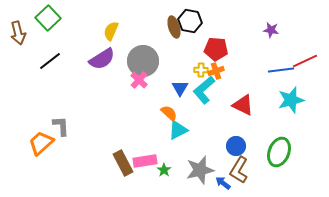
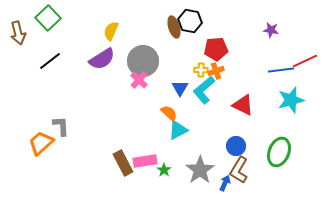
red pentagon: rotated 10 degrees counterclockwise
gray star: rotated 20 degrees counterclockwise
blue arrow: moved 2 px right; rotated 77 degrees clockwise
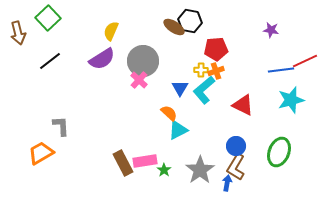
brown ellipse: rotated 40 degrees counterclockwise
orange trapezoid: moved 10 px down; rotated 12 degrees clockwise
brown L-shape: moved 3 px left, 3 px up
blue arrow: moved 2 px right; rotated 14 degrees counterclockwise
